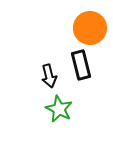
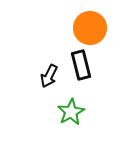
black arrow: rotated 40 degrees clockwise
green star: moved 12 px right, 3 px down; rotated 16 degrees clockwise
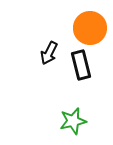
black arrow: moved 23 px up
green star: moved 2 px right, 9 px down; rotated 16 degrees clockwise
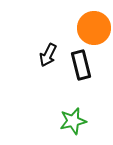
orange circle: moved 4 px right
black arrow: moved 1 px left, 2 px down
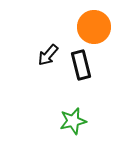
orange circle: moved 1 px up
black arrow: rotated 15 degrees clockwise
